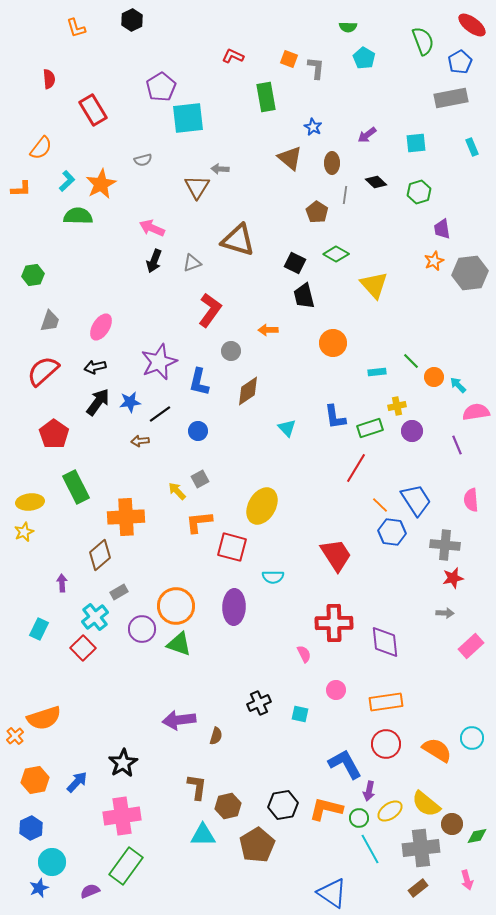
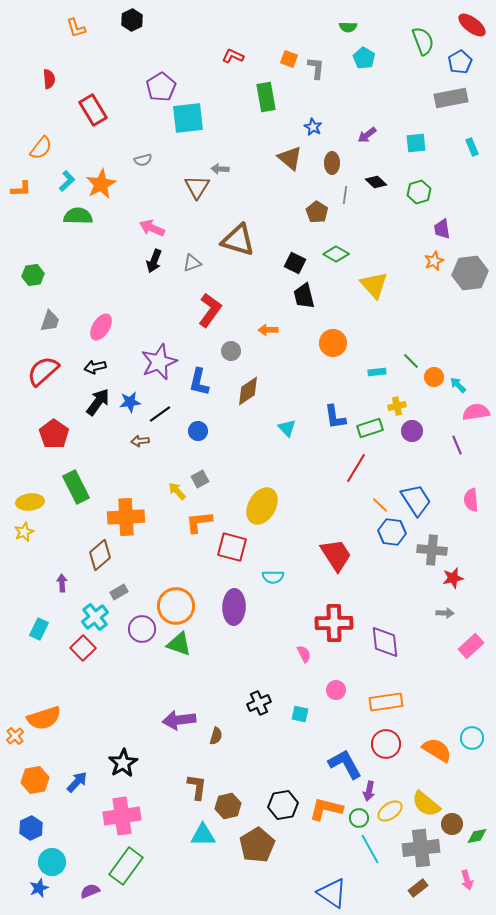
gray cross at (445, 545): moved 13 px left, 5 px down
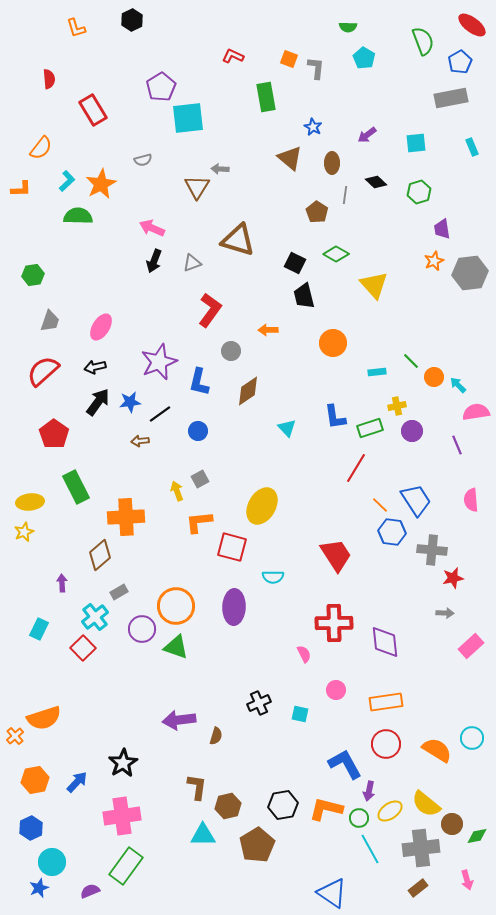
yellow arrow at (177, 491): rotated 24 degrees clockwise
green triangle at (179, 644): moved 3 px left, 3 px down
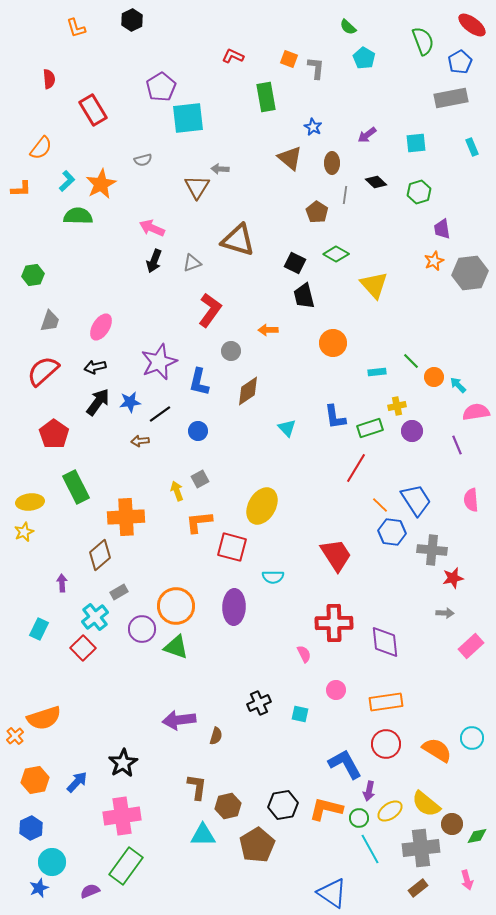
green semicircle at (348, 27): rotated 42 degrees clockwise
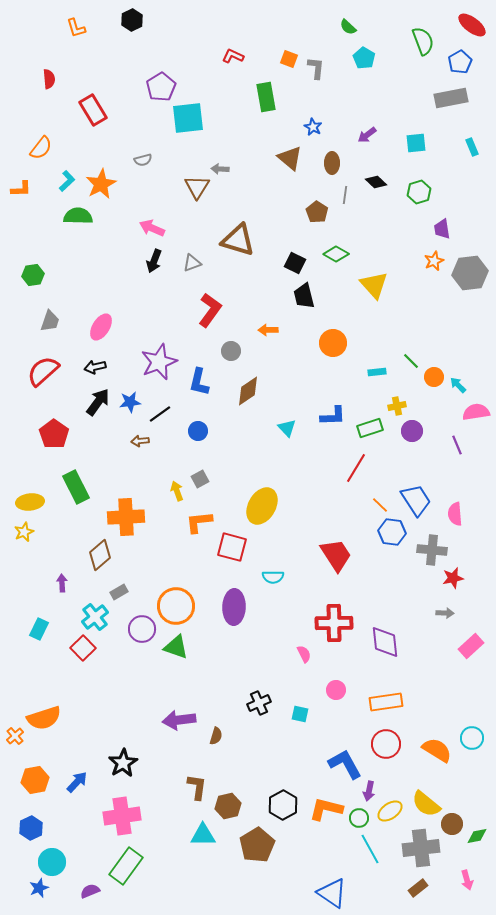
blue L-shape at (335, 417): moved 2 px left, 1 px up; rotated 84 degrees counterclockwise
pink semicircle at (471, 500): moved 16 px left, 14 px down
black hexagon at (283, 805): rotated 20 degrees counterclockwise
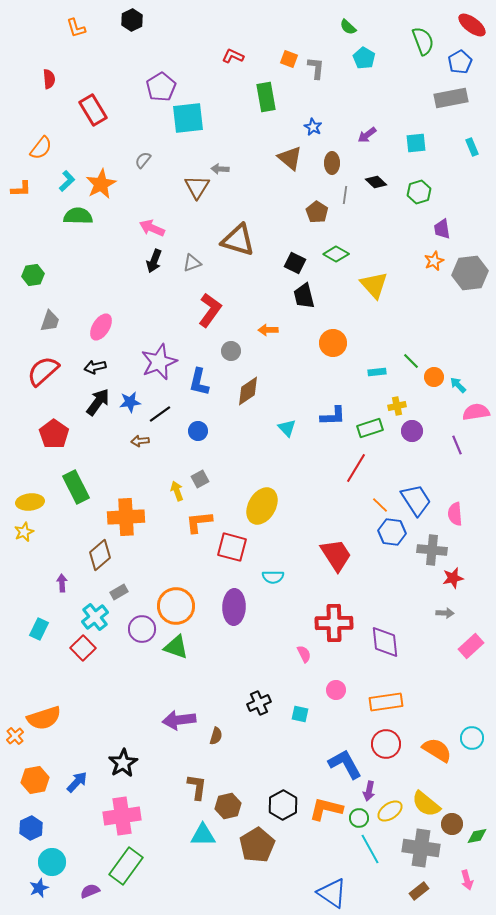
gray semicircle at (143, 160): rotated 144 degrees clockwise
gray cross at (421, 848): rotated 15 degrees clockwise
brown rectangle at (418, 888): moved 1 px right, 3 px down
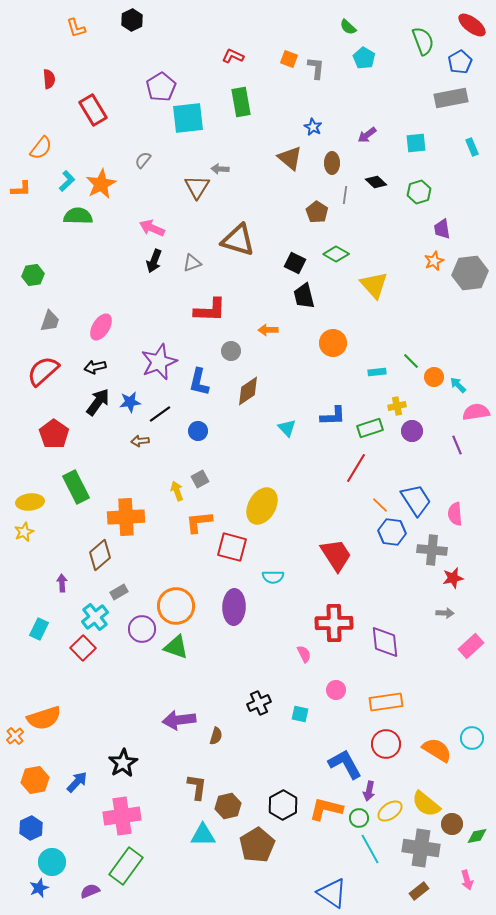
green rectangle at (266, 97): moved 25 px left, 5 px down
red L-shape at (210, 310): rotated 56 degrees clockwise
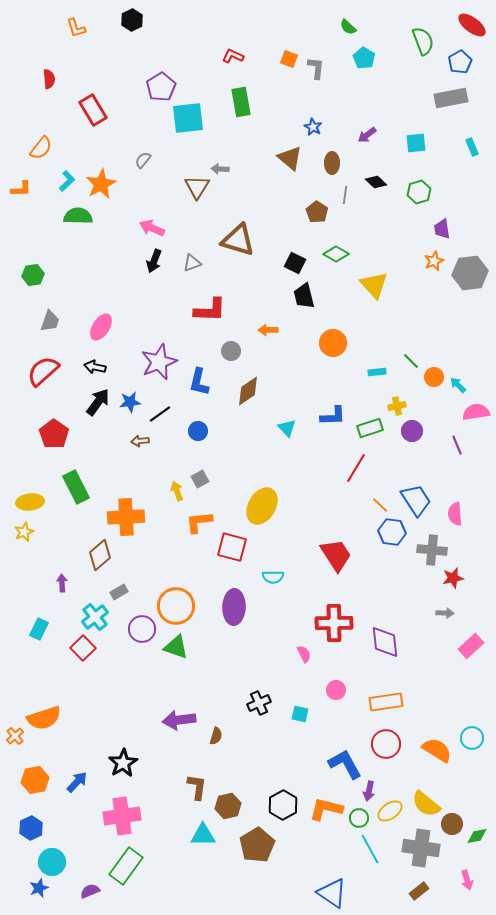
black arrow at (95, 367): rotated 25 degrees clockwise
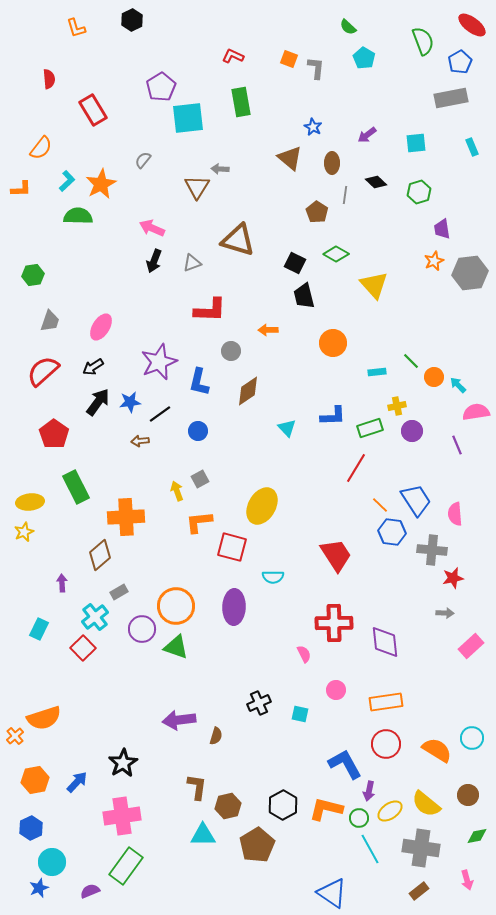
black arrow at (95, 367): moved 2 px left; rotated 45 degrees counterclockwise
brown circle at (452, 824): moved 16 px right, 29 px up
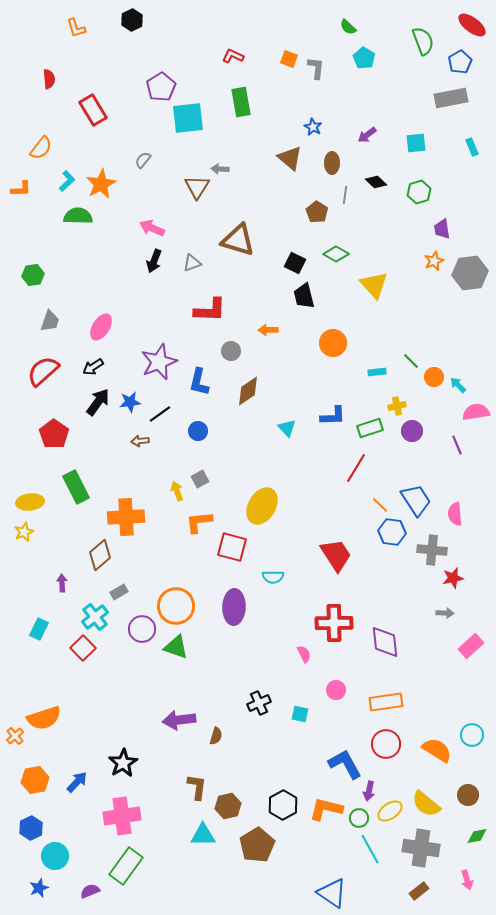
cyan circle at (472, 738): moved 3 px up
cyan circle at (52, 862): moved 3 px right, 6 px up
